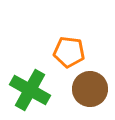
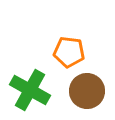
brown circle: moved 3 px left, 2 px down
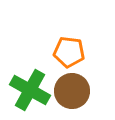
brown circle: moved 15 px left
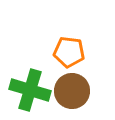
green cross: rotated 12 degrees counterclockwise
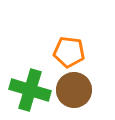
brown circle: moved 2 px right, 1 px up
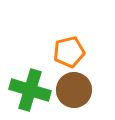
orange pentagon: rotated 20 degrees counterclockwise
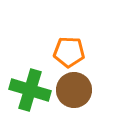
orange pentagon: rotated 16 degrees clockwise
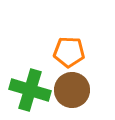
brown circle: moved 2 px left
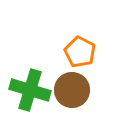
orange pentagon: moved 11 px right; rotated 24 degrees clockwise
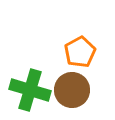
orange pentagon: rotated 16 degrees clockwise
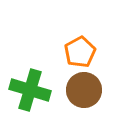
brown circle: moved 12 px right
